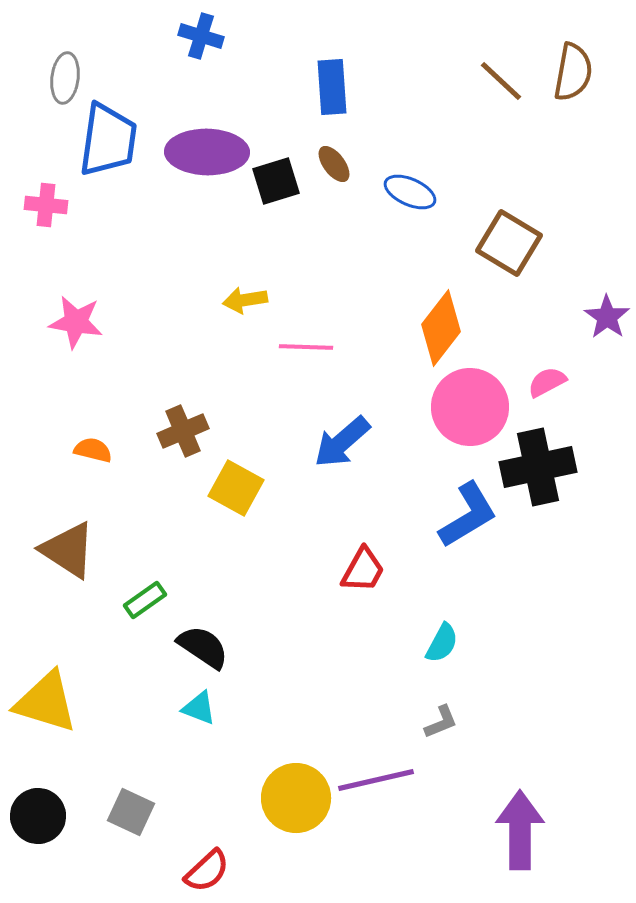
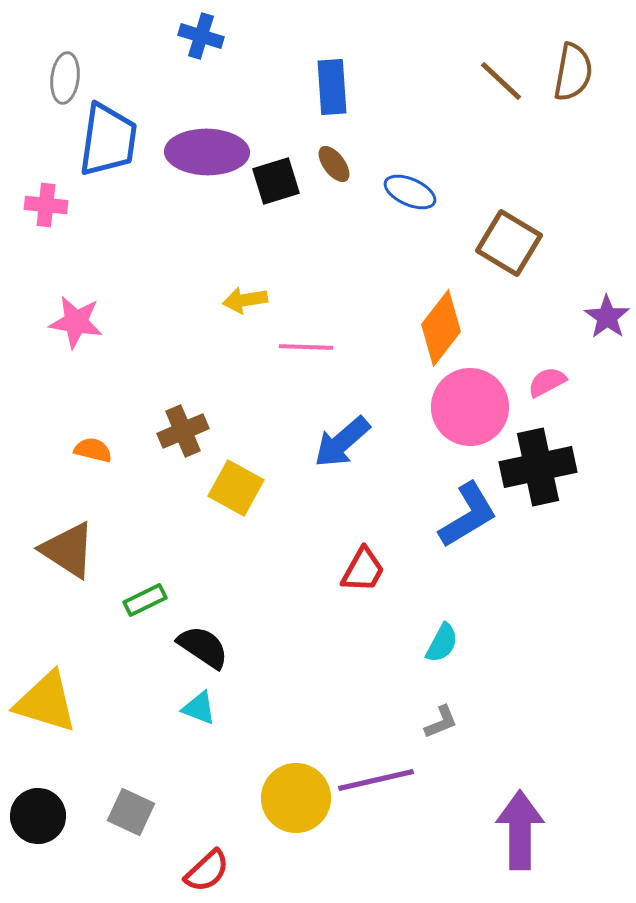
green rectangle: rotated 9 degrees clockwise
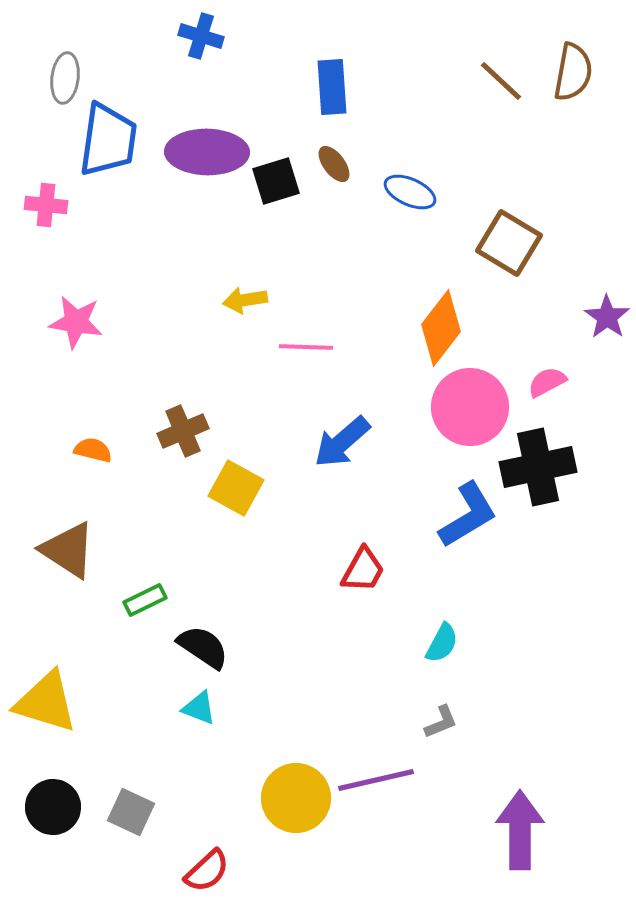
black circle: moved 15 px right, 9 px up
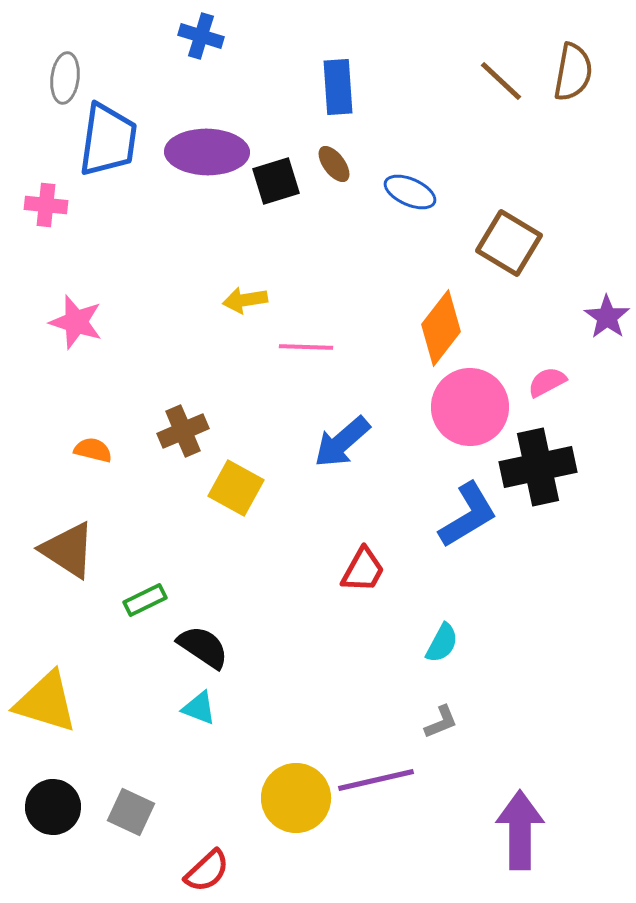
blue rectangle: moved 6 px right
pink star: rotated 8 degrees clockwise
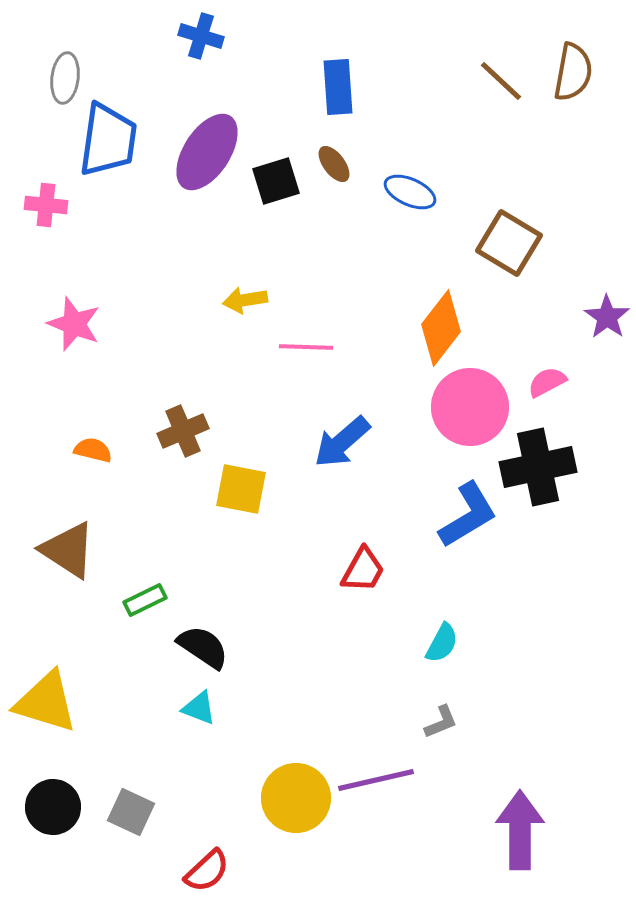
purple ellipse: rotated 58 degrees counterclockwise
pink star: moved 2 px left, 2 px down; rotated 4 degrees clockwise
yellow square: moved 5 px right, 1 px down; rotated 18 degrees counterclockwise
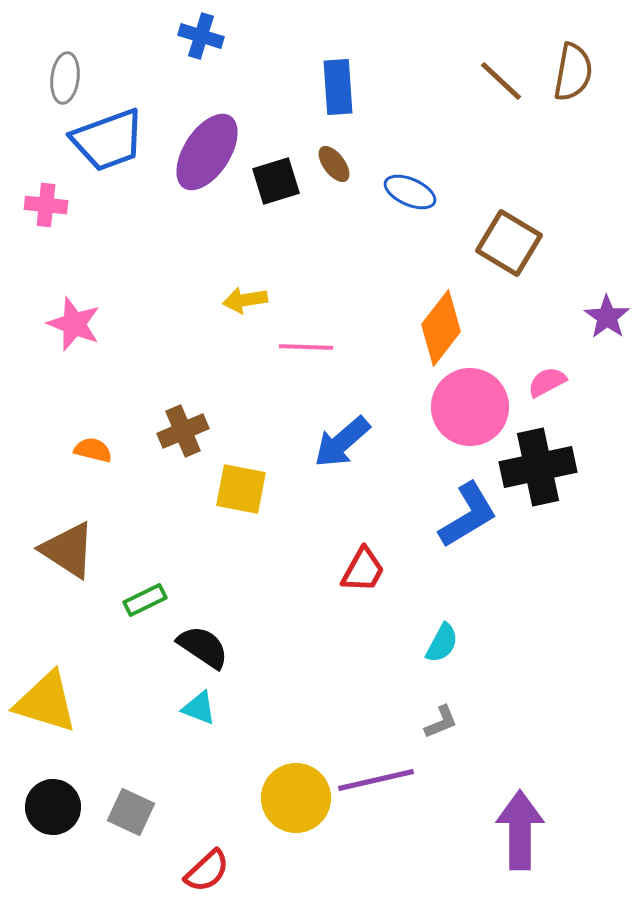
blue trapezoid: rotated 62 degrees clockwise
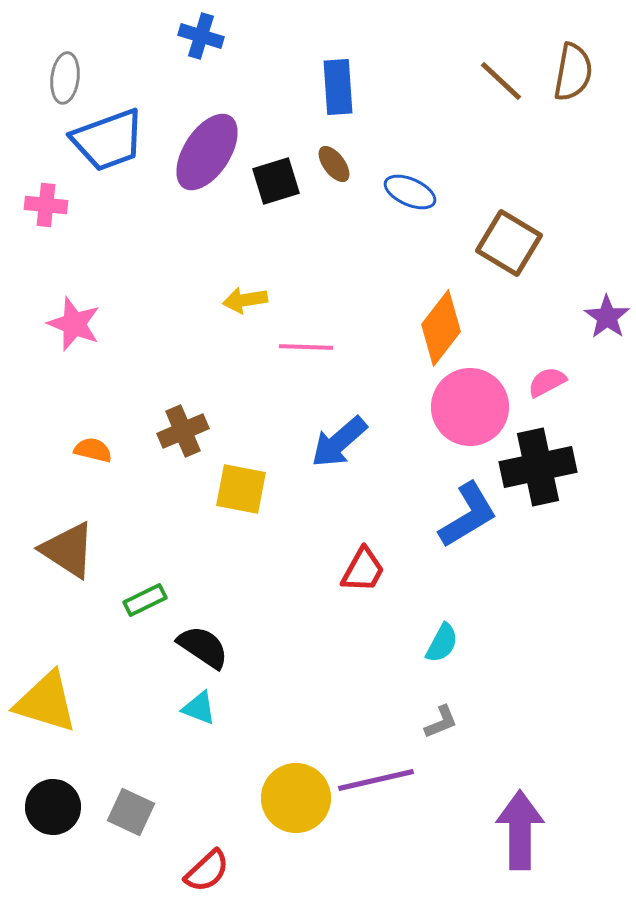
blue arrow: moved 3 px left
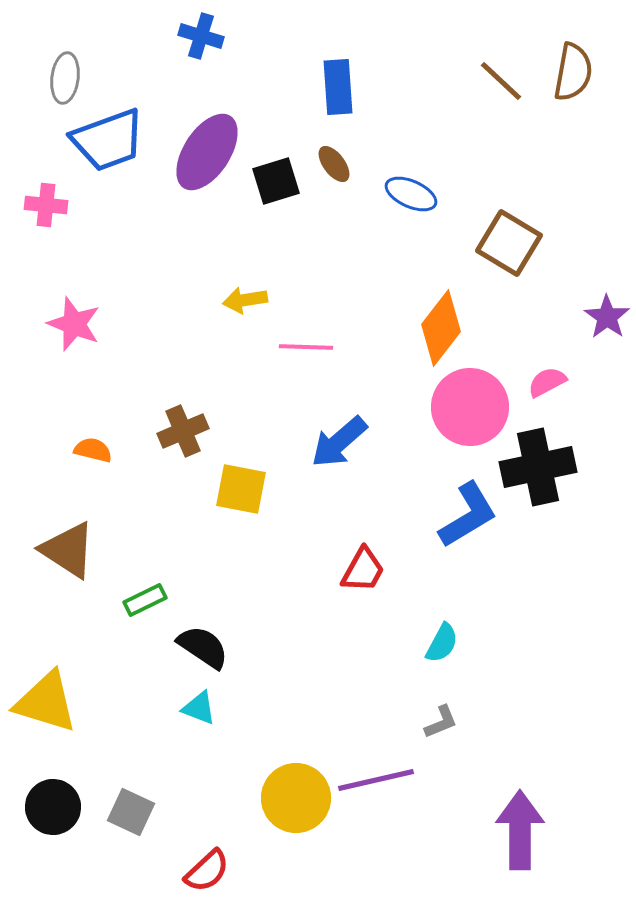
blue ellipse: moved 1 px right, 2 px down
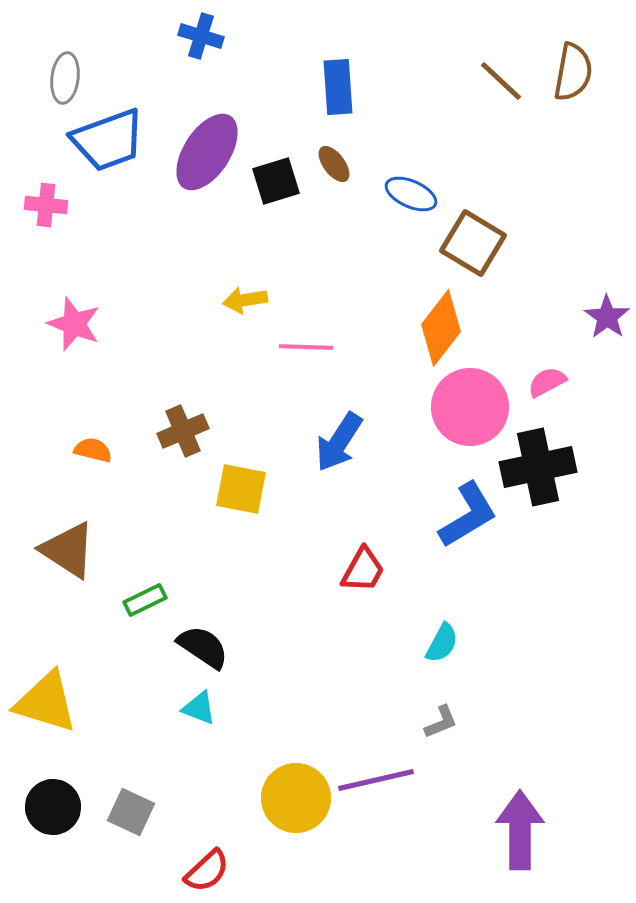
brown square: moved 36 px left
blue arrow: rotated 16 degrees counterclockwise
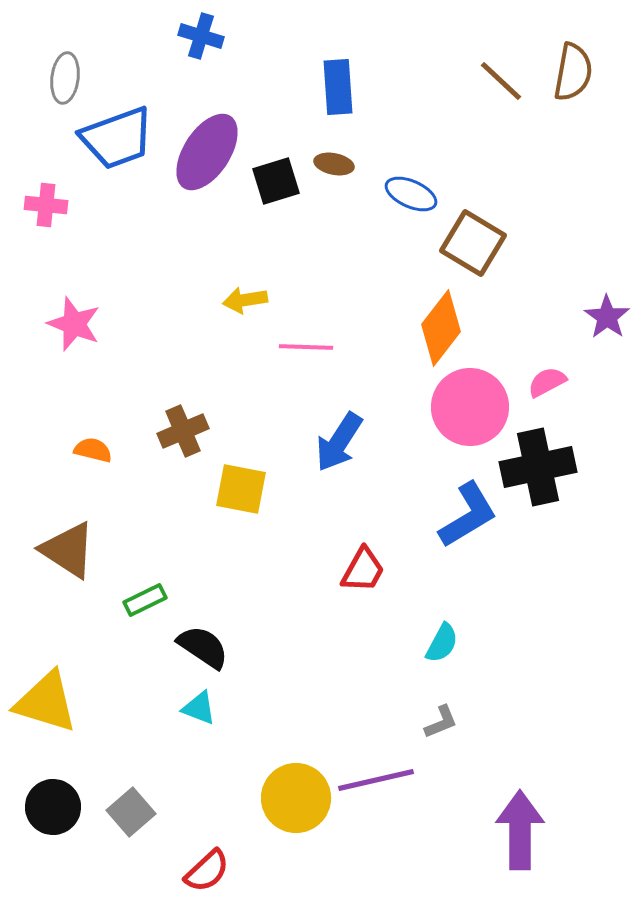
blue trapezoid: moved 9 px right, 2 px up
brown ellipse: rotated 42 degrees counterclockwise
gray square: rotated 24 degrees clockwise
